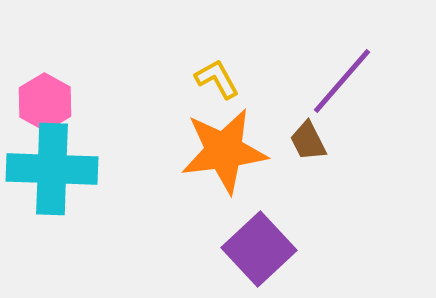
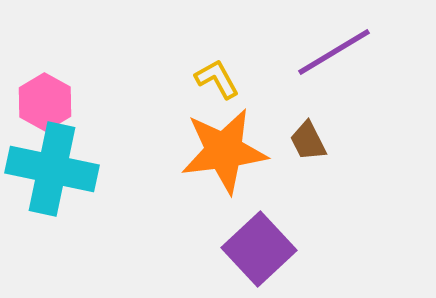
purple line: moved 8 px left, 29 px up; rotated 18 degrees clockwise
cyan cross: rotated 10 degrees clockwise
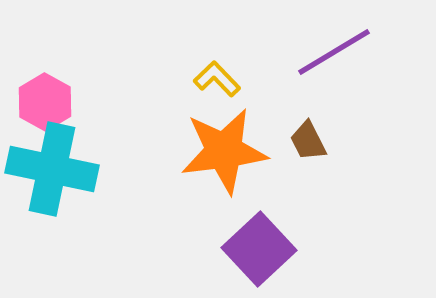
yellow L-shape: rotated 15 degrees counterclockwise
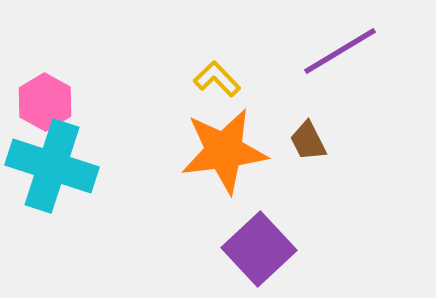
purple line: moved 6 px right, 1 px up
cyan cross: moved 3 px up; rotated 6 degrees clockwise
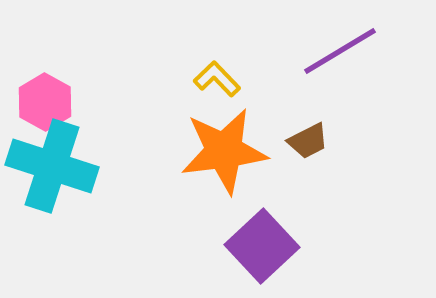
brown trapezoid: rotated 90 degrees counterclockwise
purple square: moved 3 px right, 3 px up
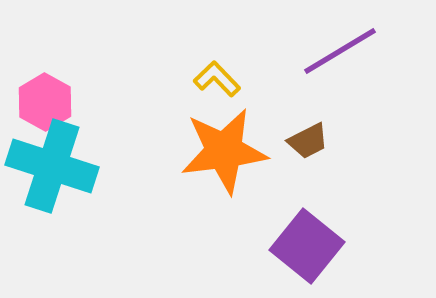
purple square: moved 45 px right; rotated 8 degrees counterclockwise
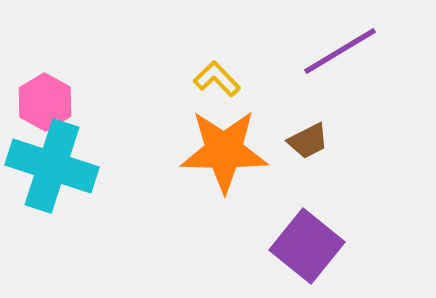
orange star: rotated 8 degrees clockwise
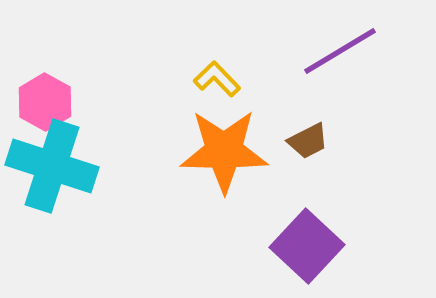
purple square: rotated 4 degrees clockwise
